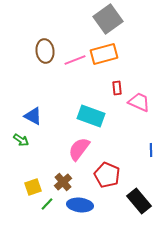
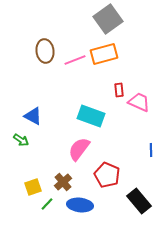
red rectangle: moved 2 px right, 2 px down
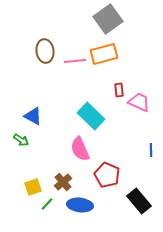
pink line: moved 1 px down; rotated 15 degrees clockwise
cyan rectangle: rotated 24 degrees clockwise
pink semicircle: moved 1 px right; rotated 60 degrees counterclockwise
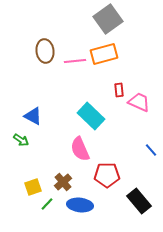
blue line: rotated 40 degrees counterclockwise
red pentagon: rotated 25 degrees counterclockwise
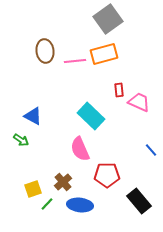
yellow square: moved 2 px down
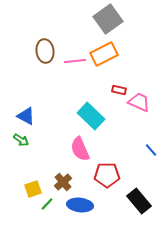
orange rectangle: rotated 12 degrees counterclockwise
red rectangle: rotated 72 degrees counterclockwise
blue triangle: moved 7 px left
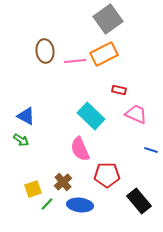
pink trapezoid: moved 3 px left, 12 px down
blue line: rotated 32 degrees counterclockwise
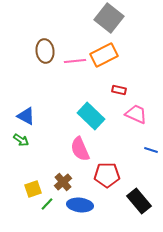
gray square: moved 1 px right, 1 px up; rotated 16 degrees counterclockwise
orange rectangle: moved 1 px down
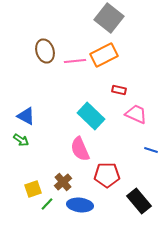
brown ellipse: rotated 10 degrees counterclockwise
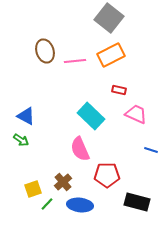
orange rectangle: moved 7 px right
black rectangle: moved 2 px left, 1 px down; rotated 35 degrees counterclockwise
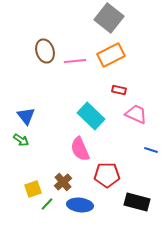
blue triangle: rotated 24 degrees clockwise
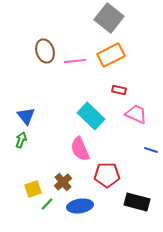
green arrow: rotated 105 degrees counterclockwise
blue ellipse: moved 1 px down; rotated 15 degrees counterclockwise
